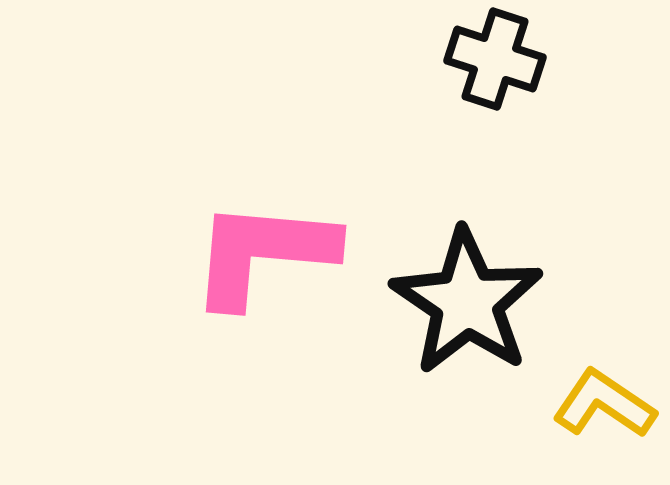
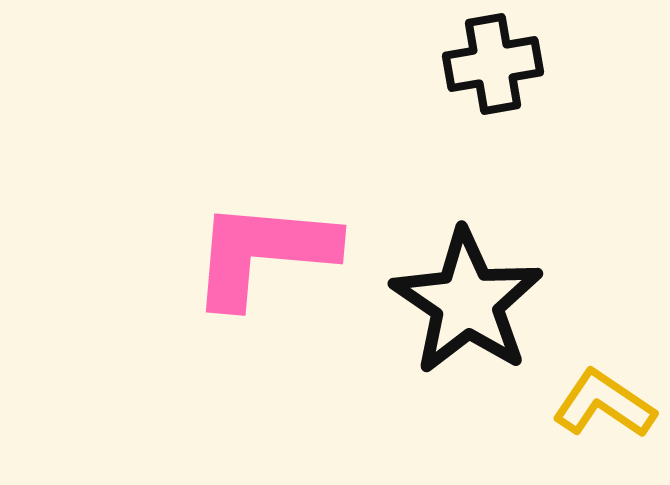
black cross: moved 2 px left, 5 px down; rotated 28 degrees counterclockwise
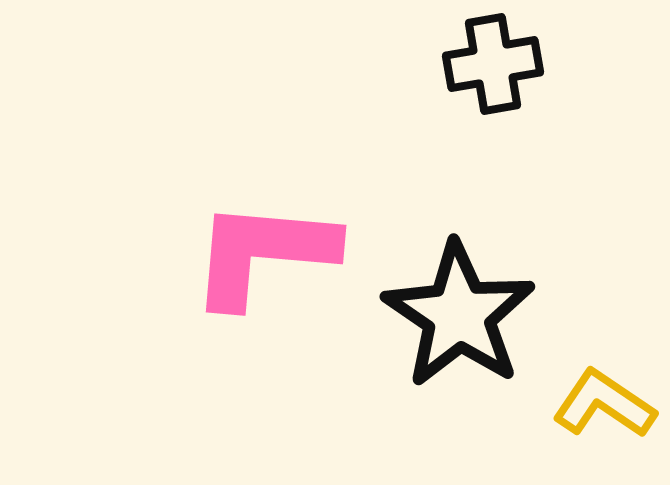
black star: moved 8 px left, 13 px down
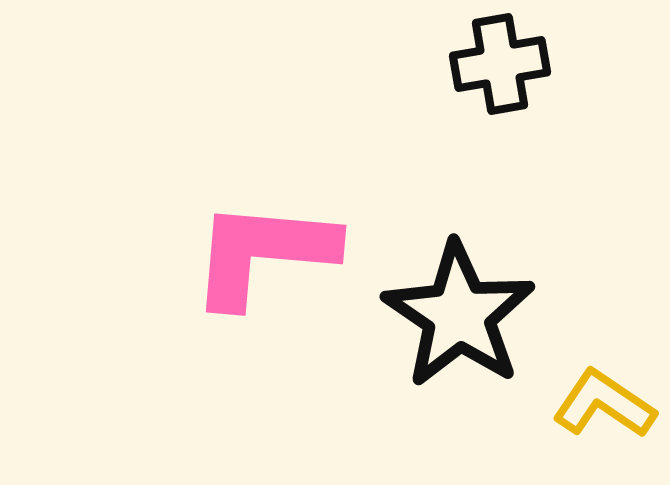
black cross: moved 7 px right
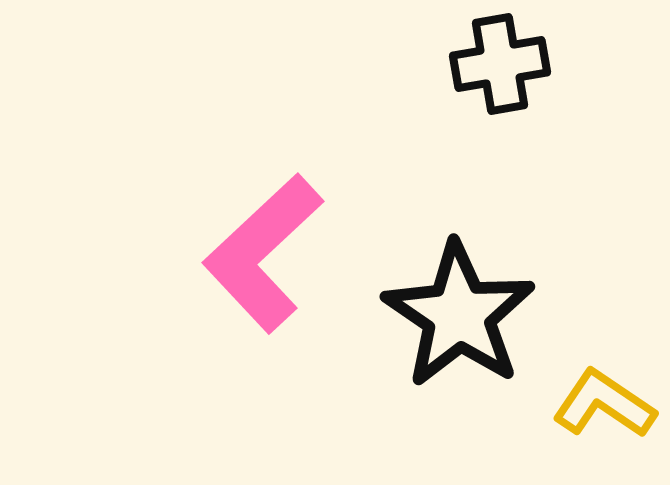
pink L-shape: rotated 48 degrees counterclockwise
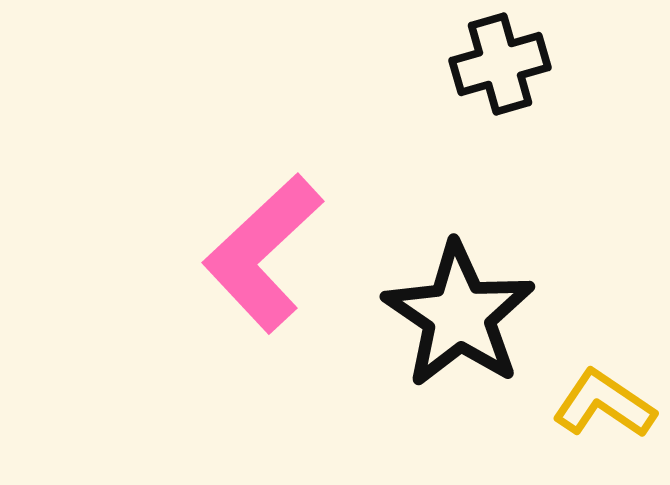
black cross: rotated 6 degrees counterclockwise
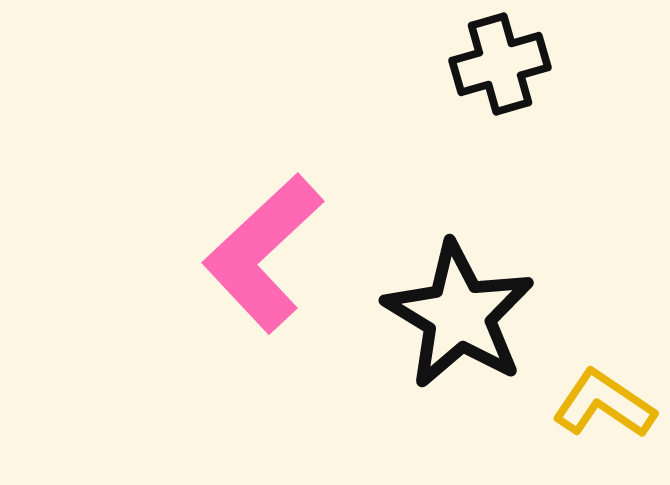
black star: rotated 3 degrees counterclockwise
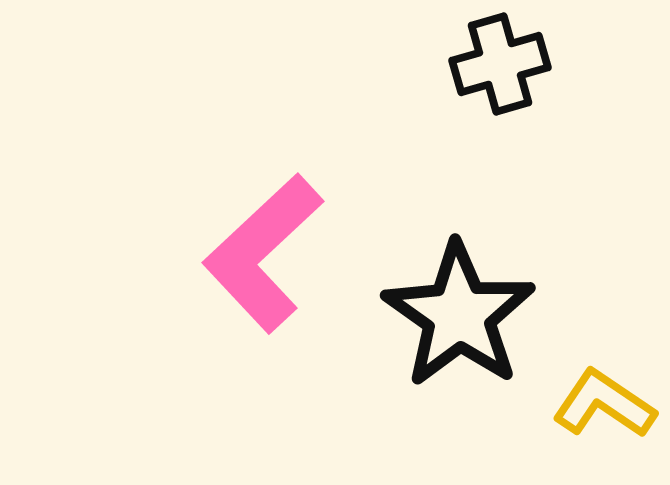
black star: rotated 4 degrees clockwise
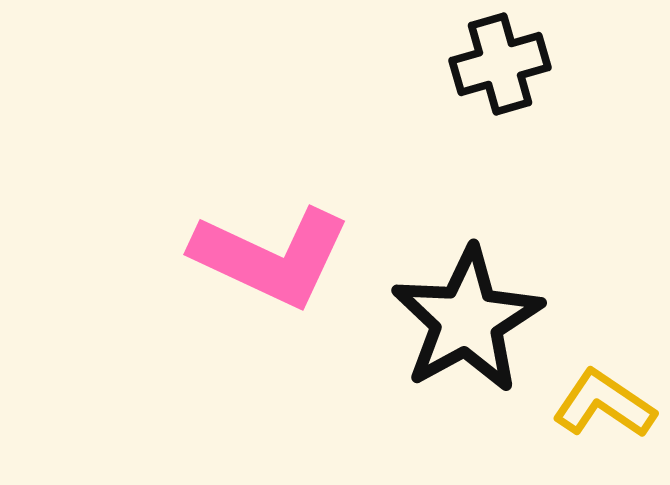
pink L-shape: moved 8 px right, 4 px down; rotated 112 degrees counterclockwise
black star: moved 8 px right, 5 px down; rotated 8 degrees clockwise
